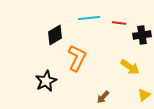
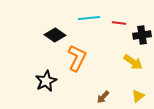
black diamond: rotated 65 degrees clockwise
yellow arrow: moved 3 px right, 5 px up
yellow triangle: moved 6 px left, 1 px down
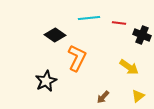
black cross: rotated 30 degrees clockwise
yellow arrow: moved 4 px left, 5 px down
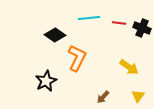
black cross: moved 7 px up
yellow triangle: rotated 16 degrees counterclockwise
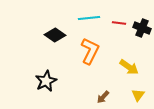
orange L-shape: moved 13 px right, 7 px up
yellow triangle: moved 1 px up
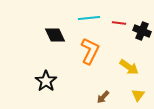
black cross: moved 3 px down
black diamond: rotated 30 degrees clockwise
black star: rotated 10 degrees counterclockwise
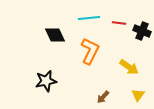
black star: rotated 25 degrees clockwise
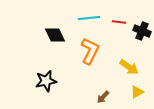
red line: moved 1 px up
yellow triangle: moved 1 px left, 3 px up; rotated 24 degrees clockwise
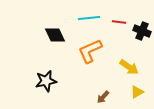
orange L-shape: rotated 140 degrees counterclockwise
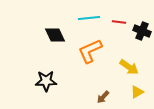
black star: rotated 10 degrees clockwise
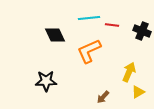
red line: moved 7 px left, 3 px down
orange L-shape: moved 1 px left
yellow arrow: moved 5 px down; rotated 102 degrees counterclockwise
yellow triangle: moved 1 px right
